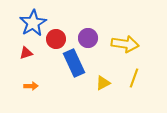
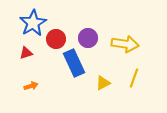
orange arrow: rotated 16 degrees counterclockwise
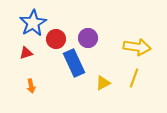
yellow arrow: moved 12 px right, 3 px down
orange arrow: rotated 96 degrees clockwise
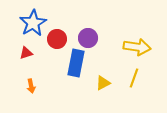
red circle: moved 1 px right
blue rectangle: moved 2 px right; rotated 36 degrees clockwise
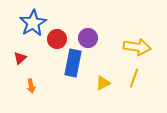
red triangle: moved 6 px left, 5 px down; rotated 24 degrees counterclockwise
blue rectangle: moved 3 px left
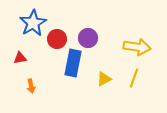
red triangle: rotated 32 degrees clockwise
yellow triangle: moved 1 px right, 4 px up
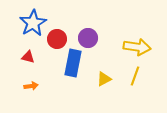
red triangle: moved 8 px right, 1 px up; rotated 24 degrees clockwise
yellow line: moved 1 px right, 2 px up
orange arrow: rotated 88 degrees counterclockwise
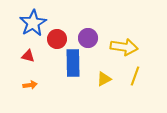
yellow arrow: moved 13 px left
red triangle: moved 1 px up
blue rectangle: rotated 12 degrees counterclockwise
orange arrow: moved 1 px left, 1 px up
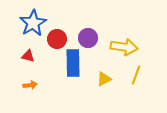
yellow line: moved 1 px right, 1 px up
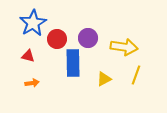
orange arrow: moved 2 px right, 2 px up
